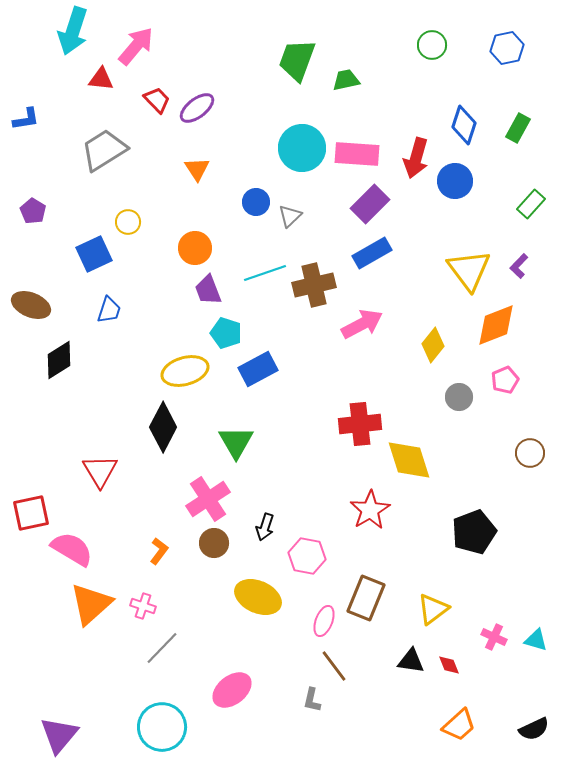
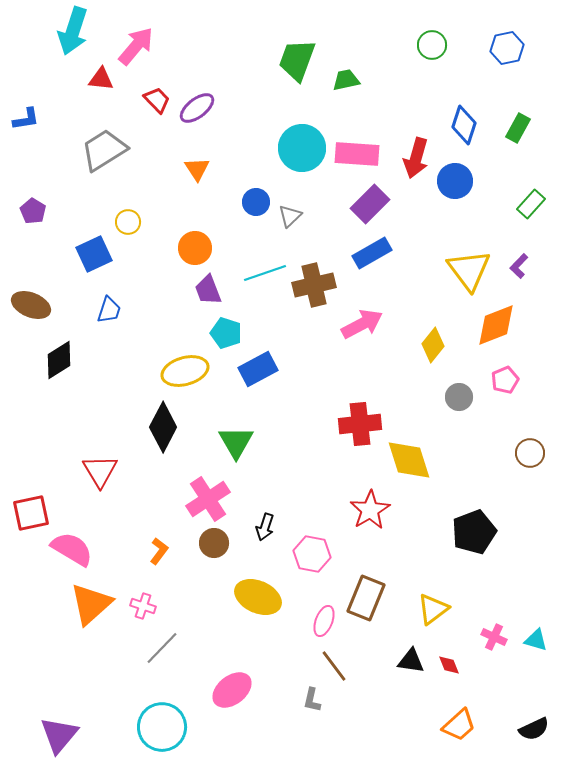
pink hexagon at (307, 556): moved 5 px right, 2 px up
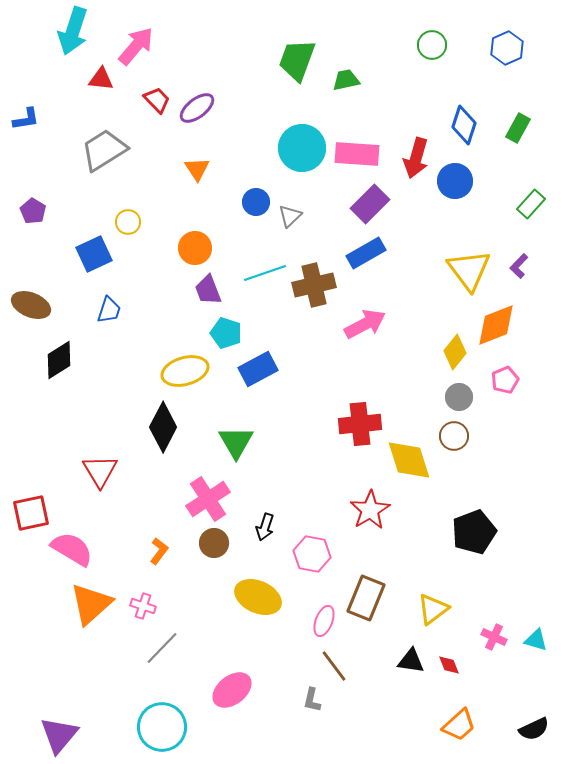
blue hexagon at (507, 48): rotated 12 degrees counterclockwise
blue rectangle at (372, 253): moved 6 px left
pink arrow at (362, 324): moved 3 px right
yellow diamond at (433, 345): moved 22 px right, 7 px down
brown circle at (530, 453): moved 76 px left, 17 px up
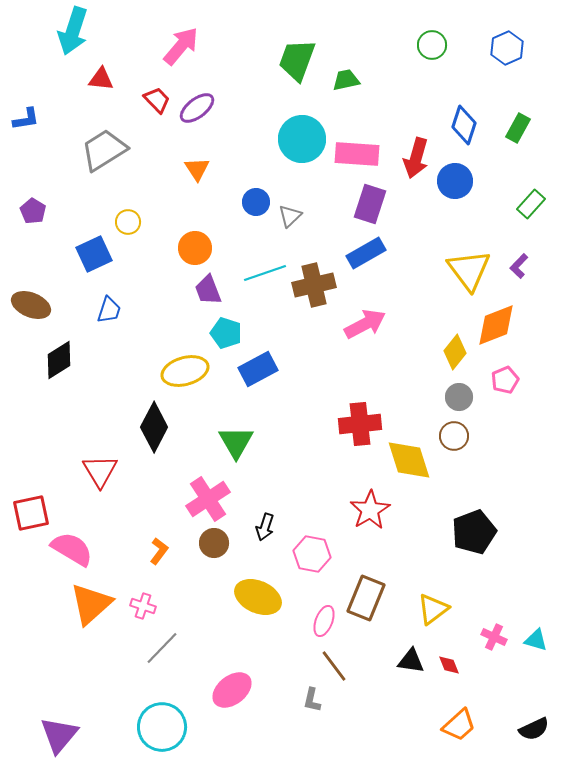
pink arrow at (136, 46): moved 45 px right
cyan circle at (302, 148): moved 9 px up
purple rectangle at (370, 204): rotated 27 degrees counterclockwise
black diamond at (163, 427): moved 9 px left
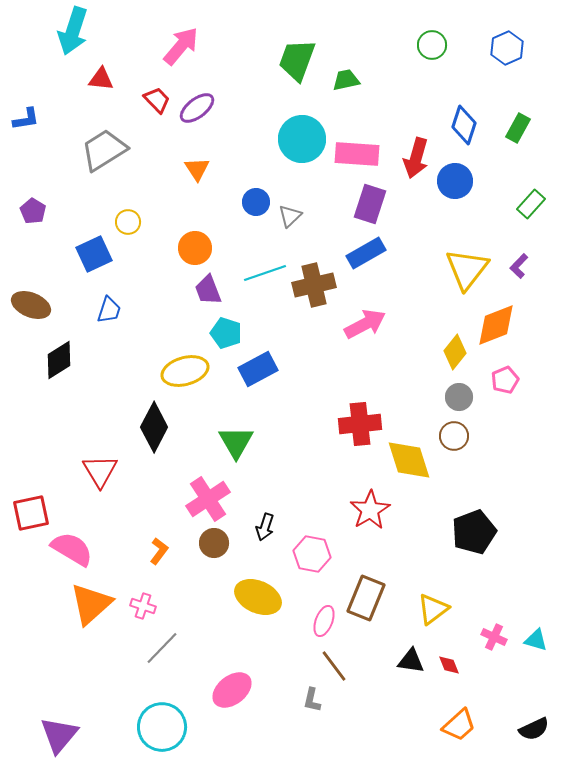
yellow triangle at (469, 270): moved 2 px left, 1 px up; rotated 15 degrees clockwise
